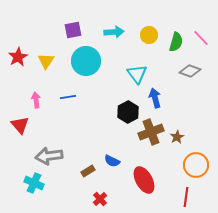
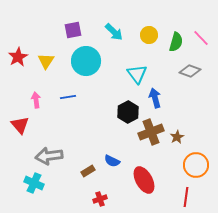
cyan arrow: rotated 48 degrees clockwise
red cross: rotated 24 degrees clockwise
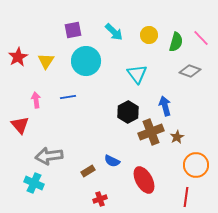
blue arrow: moved 10 px right, 8 px down
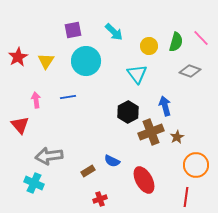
yellow circle: moved 11 px down
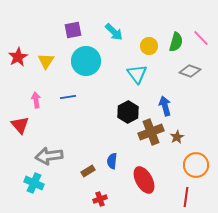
blue semicircle: rotated 70 degrees clockwise
